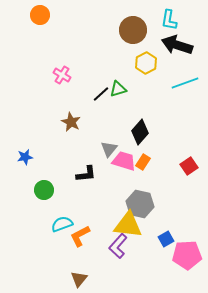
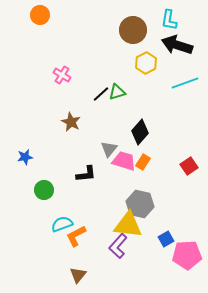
green triangle: moved 1 px left, 3 px down
orange L-shape: moved 4 px left
brown triangle: moved 1 px left, 4 px up
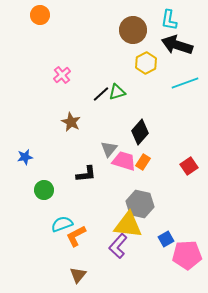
pink cross: rotated 18 degrees clockwise
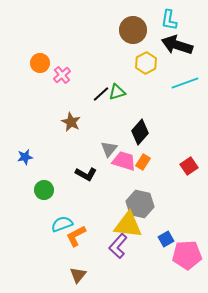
orange circle: moved 48 px down
black L-shape: rotated 35 degrees clockwise
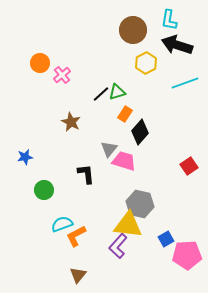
orange rectangle: moved 18 px left, 48 px up
black L-shape: rotated 125 degrees counterclockwise
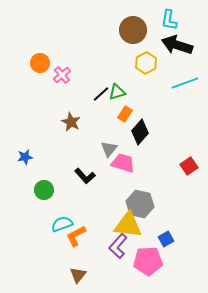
pink trapezoid: moved 1 px left, 2 px down
black L-shape: moved 1 px left, 2 px down; rotated 145 degrees clockwise
pink pentagon: moved 39 px left, 6 px down
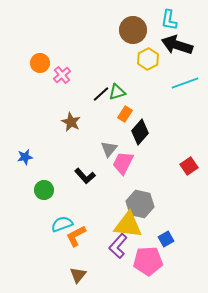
yellow hexagon: moved 2 px right, 4 px up
pink trapezoid: rotated 80 degrees counterclockwise
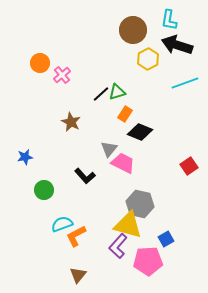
black diamond: rotated 70 degrees clockwise
pink trapezoid: rotated 90 degrees clockwise
yellow triangle: rotated 8 degrees clockwise
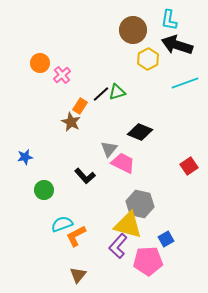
orange rectangle: moved 45 px left, 8 px up
